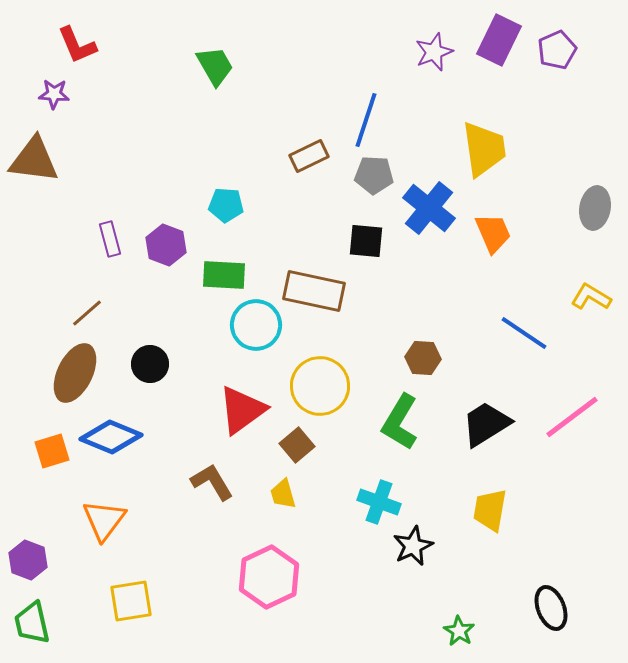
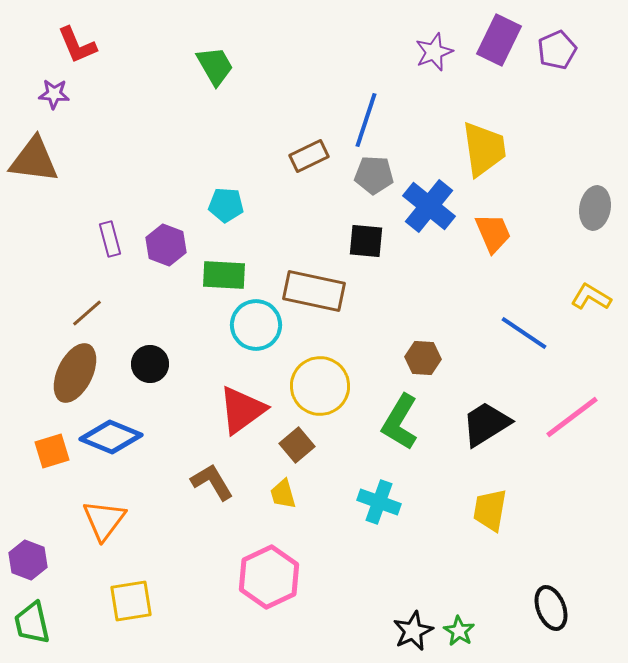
blue cross at (429, 208): moved 2 px up
black star at (413, 546): moved 85 px down
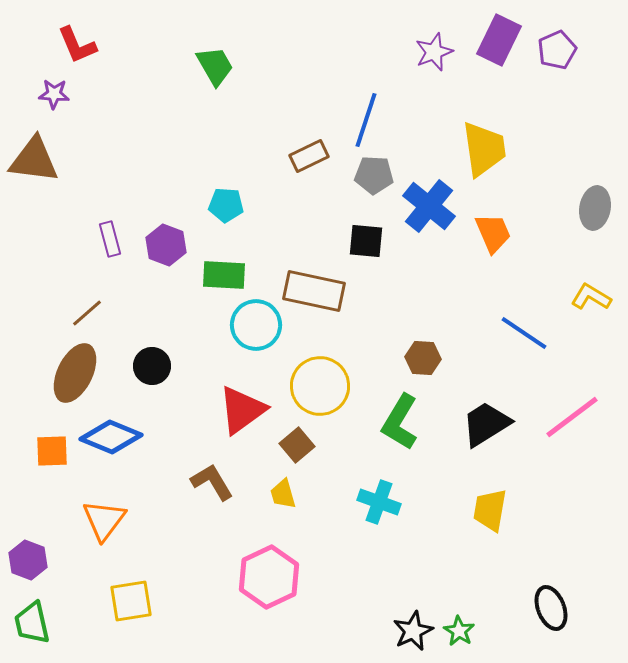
black circle at (150, 364): moved 2 px right, 2 px down
orange square at (52, 451): rotated 15 degrees clockwise
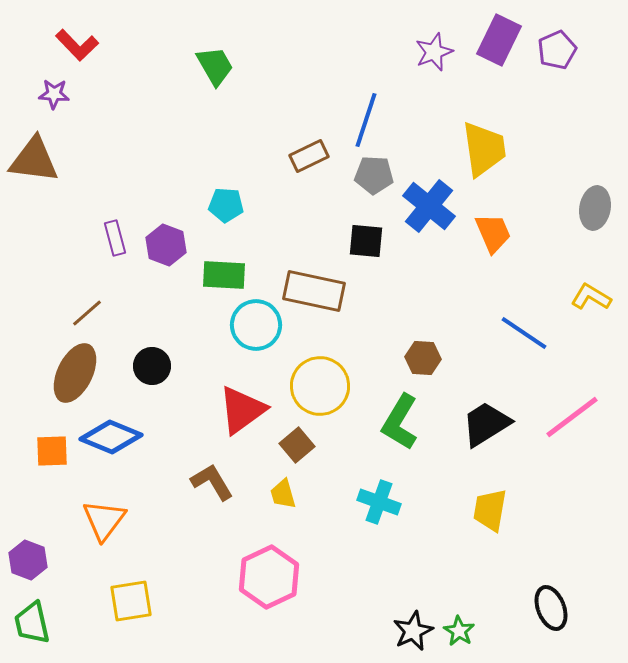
red L-shape at (77, 45): rotated 21 degrees counterclockwise
purple rectangle at (110, 239): moved 5 px right, 1 px up
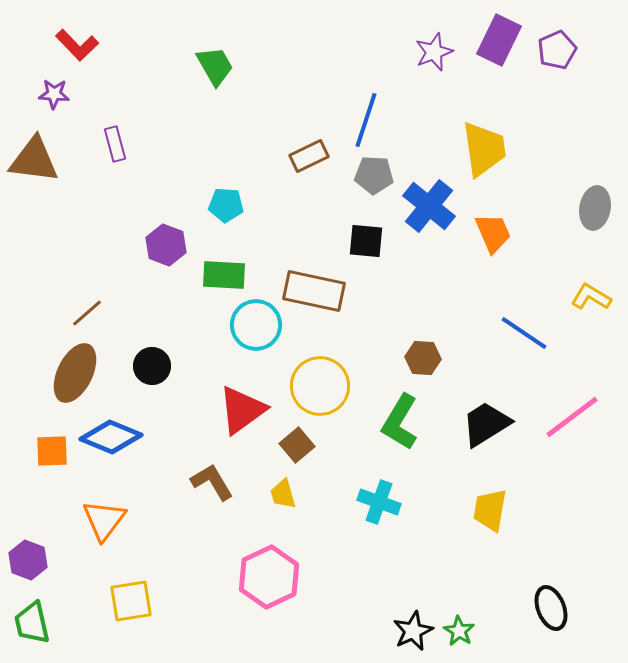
purple rectangle at (115, 238): moved 94 px up
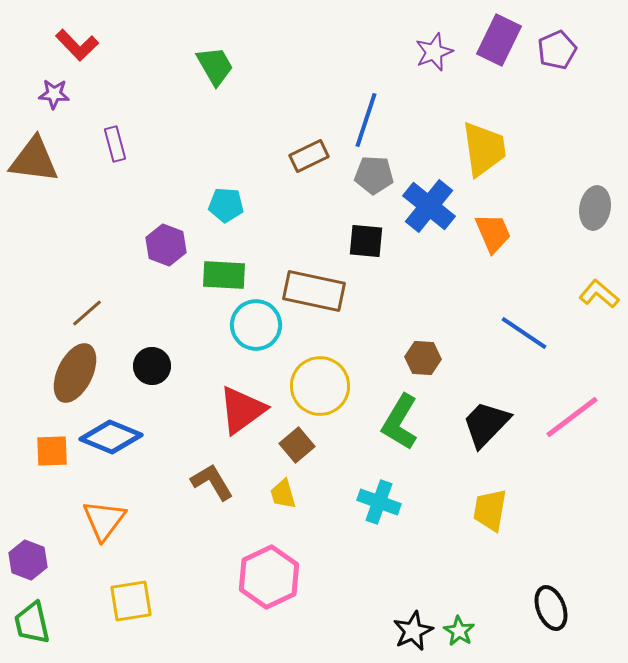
yellow L-shape at (591, 297): moved 8 px right, 3 px up; rotated 9 degrees clockwise
black trapezoid at (486, 424): rotated 14 degrees counterclockwise
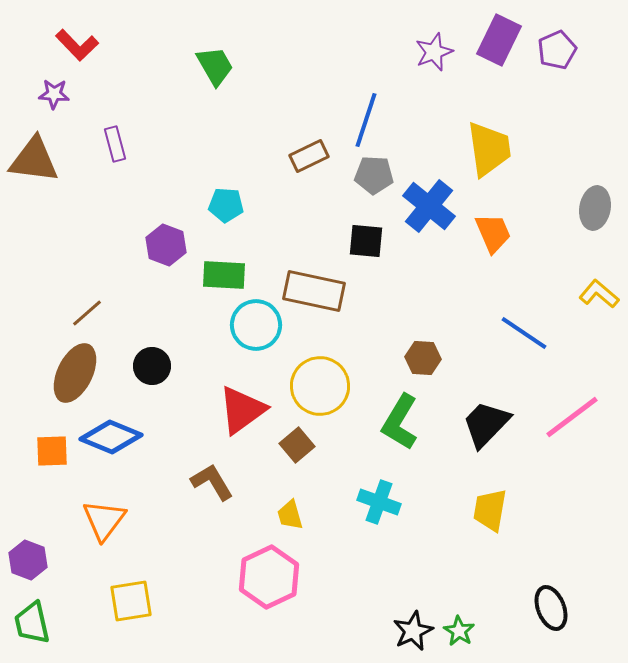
yellow trapezoid at (484, 149): moved 5 px right
yellow trapezoid at (283, 494): moved 7 px right, 21 px down
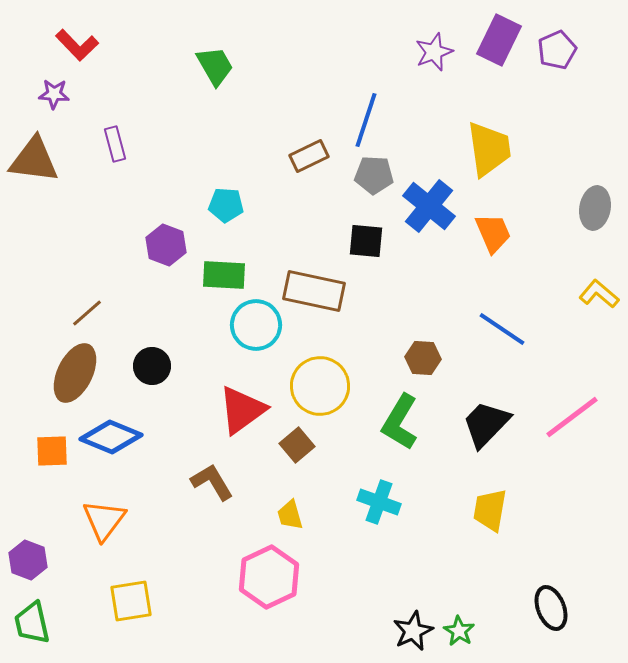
blue line at (524, 333): moved 22 px left, 4 px up
